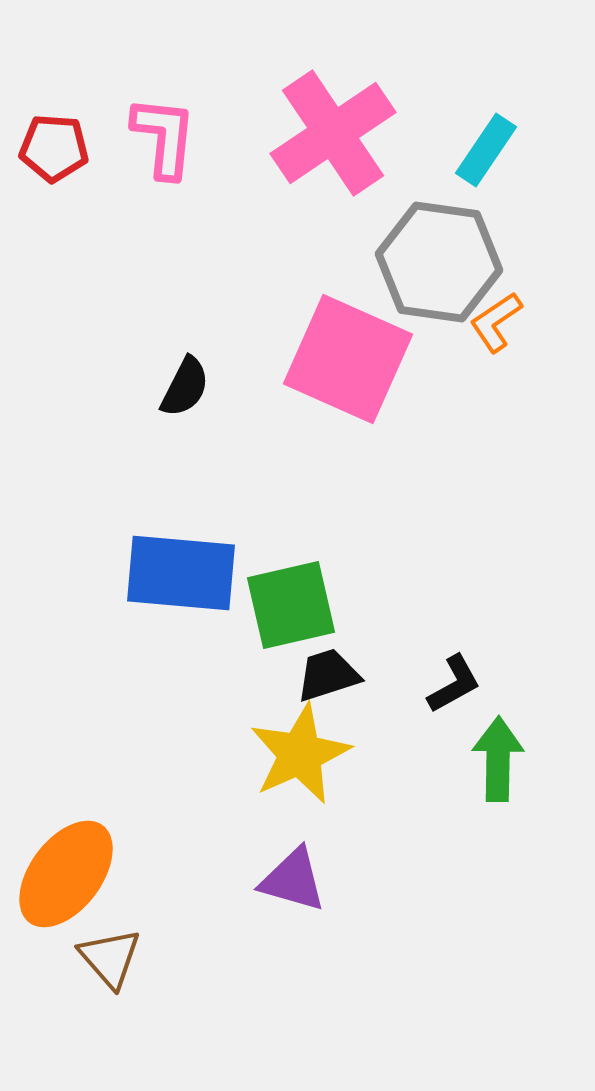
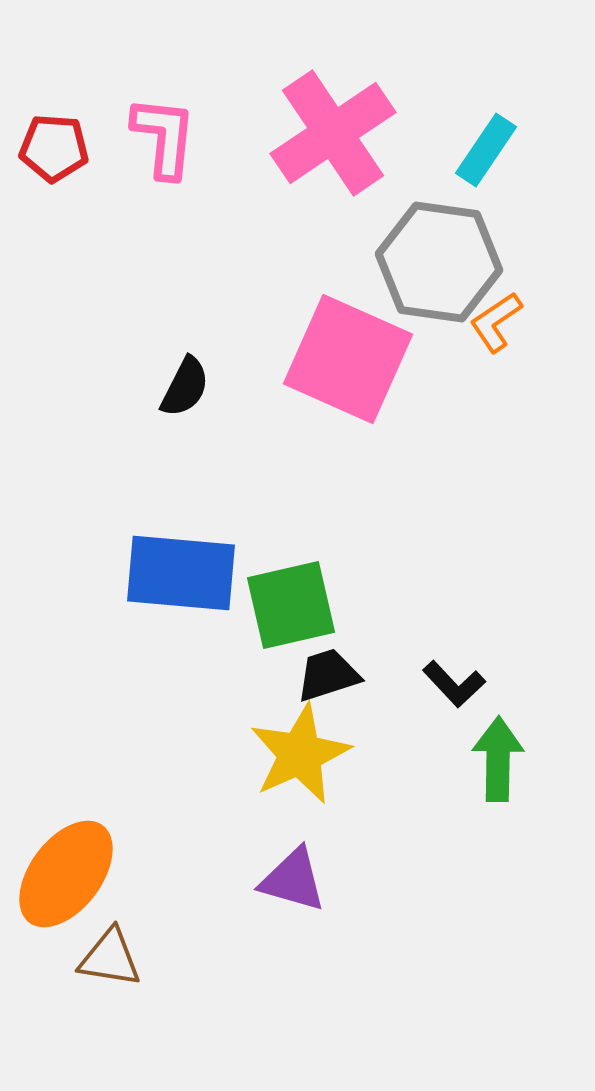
black L-shape: rotated 76 degrees clockwise
brown triangle: rotated 40 degrees counterclockwise
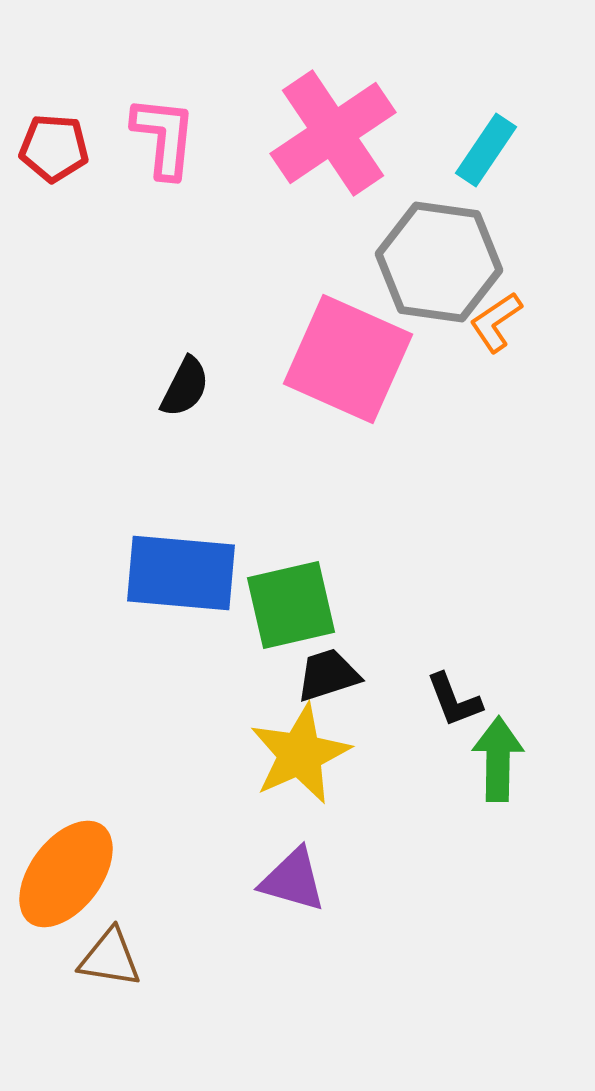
black L-shape: moved 16 px down; rotated 22 degrees clockwise
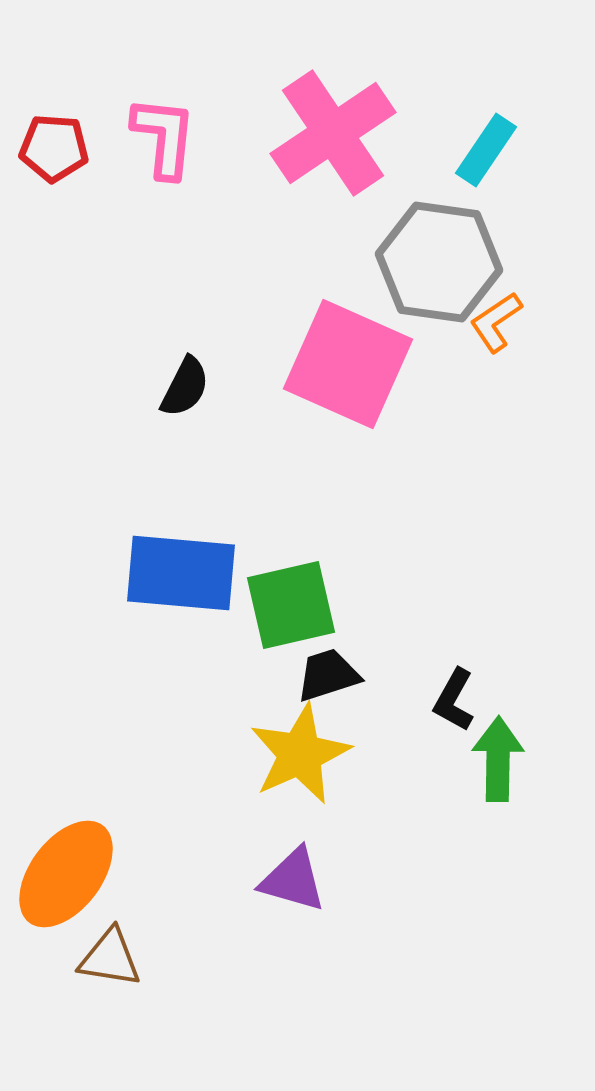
pink square: moved 5 px down
black L-shape: rotated 50 degrees clockwise
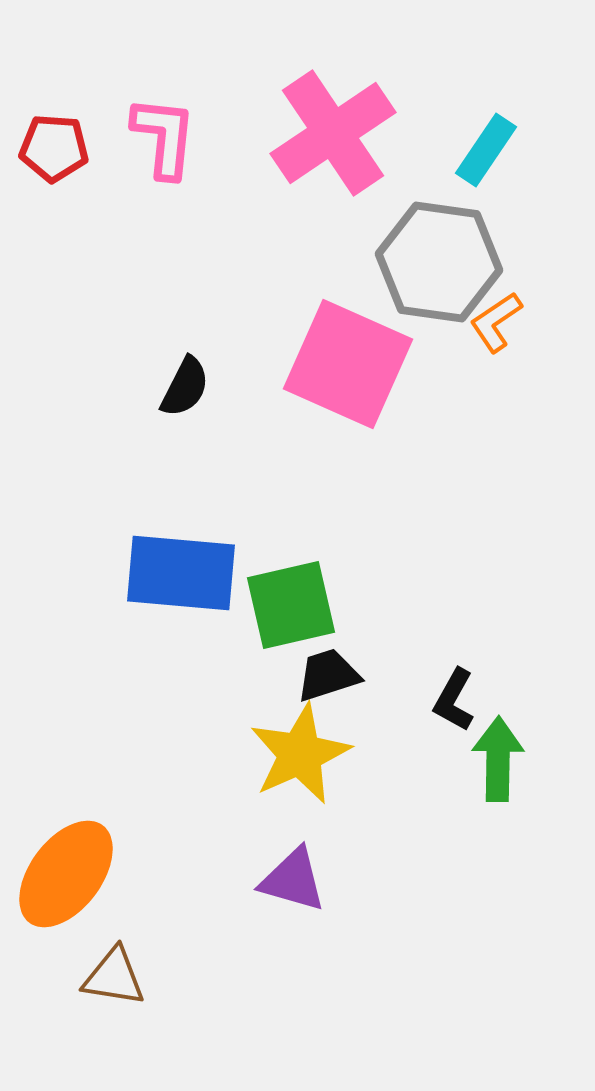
brown triangle: moved 4 px right, 19 px down
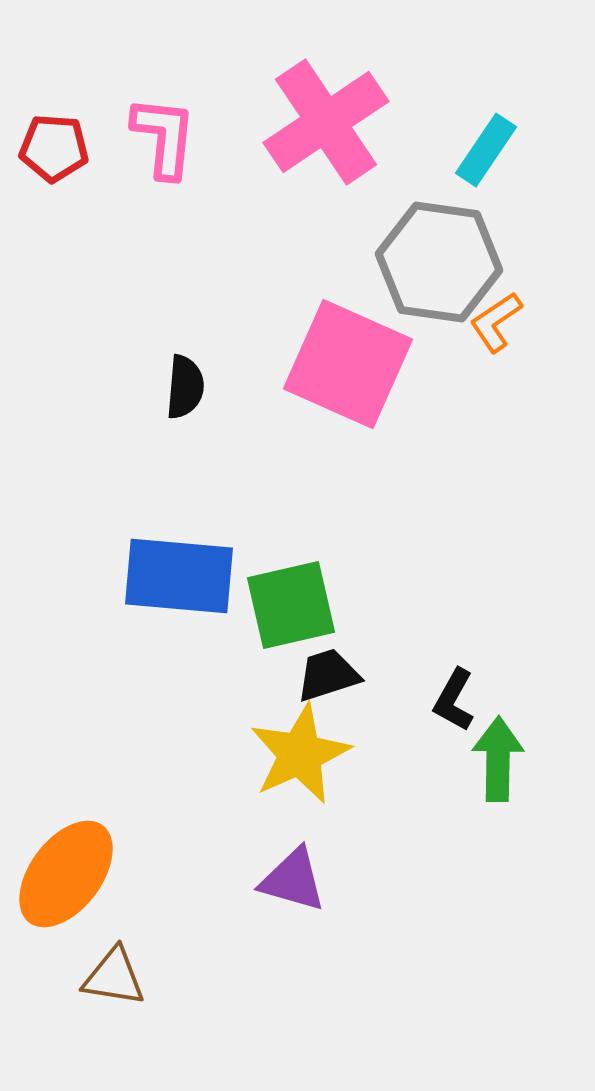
pink cross: moved 7 px left, 11 px up
black semicircle: rotated 22 degrees counterclockwise
blue rectangle: moved 2 px left, 3 px down
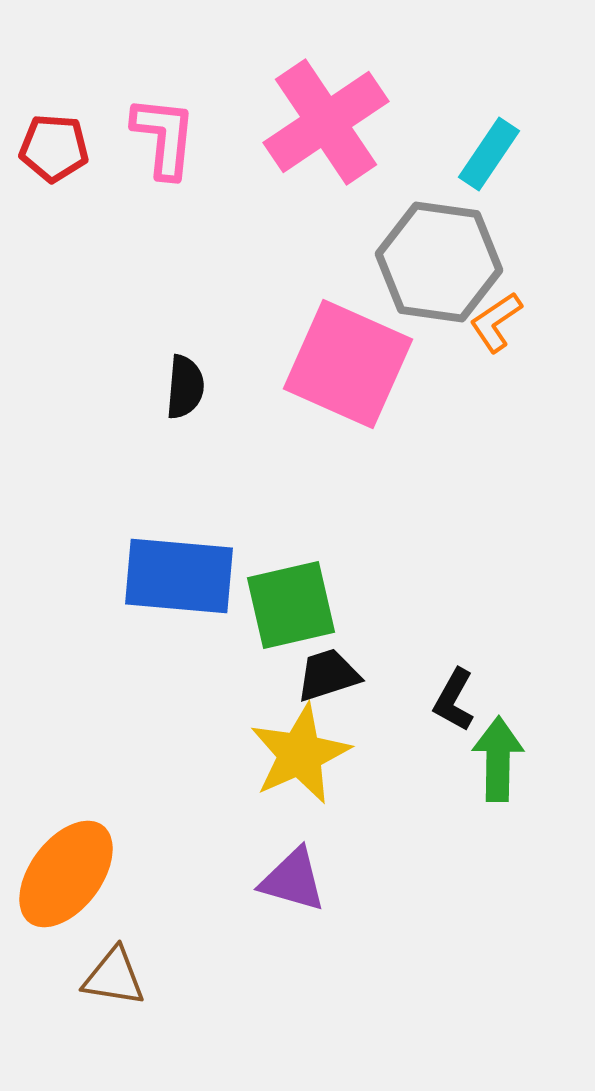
cyan rectangle: moved 3 px right, 4 px down
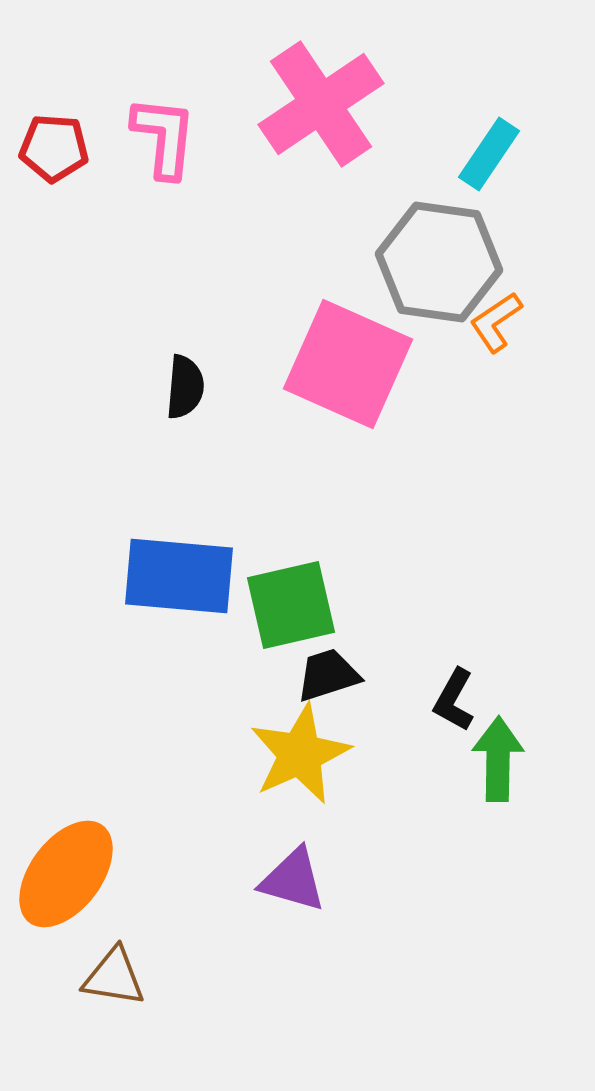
pink cross: moved 5 px left, 18 px up
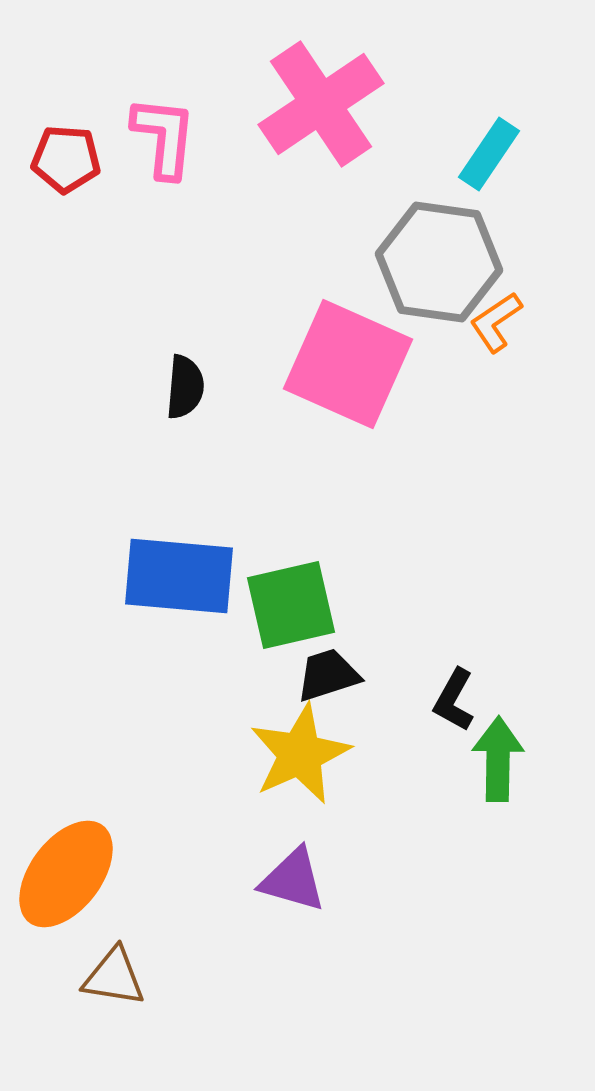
red pentagon: moved 12 px right, 11 px down
